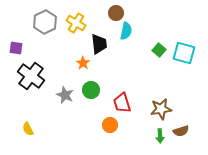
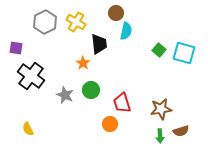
yellow cross: moved 1 px up
orange circle: moved 1 px up
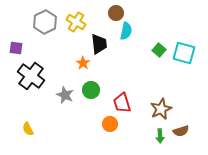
brown star: rotated 15 degrees counterclockwise
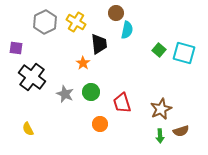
cyan semicircle: moved 1 px right, 1 px up
black cross: moved 1 px right, 1 px down
green circle: moved 2 px down
gray star: moved 1 px up
orange circle: moved 10 px left
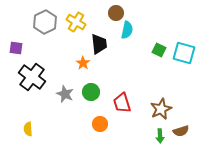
green square: rotated 16 degrees counterclockwise
yellow semicircle: rotated 24 degrees clockwise
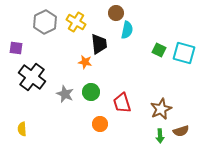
orange star: moved 2 px right, 1 px up; rotated 24 degrees counterclockwise
yellow semicircle: moved 6 px left
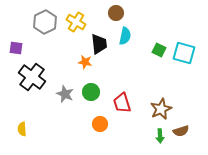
cyan semicircle: moved 2 px left, 6 px down
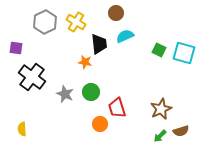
cyan semicircle: rotated 126 degrees counterclockwise
red trapezoid: moved 5 px left, 5 px down
green arrow: rotated 48 degrees clockwise
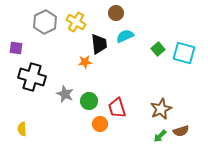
green square: moved 1 px left, 1 px up; rotated 24 degrees clockwise
orange star: rotated 16 degrees counterclockwise
black cross: rotated 20 degrees counterclockwise
green circle: moved 2 px left, 9 px down
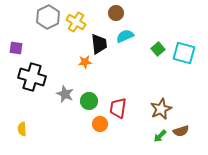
gray hexagon: moved 3 px right, 5 px up
red trapezoid: moved 1 px right; rotated 25 degrees clockwise
